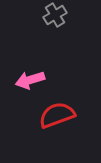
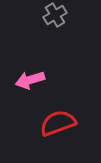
red semicircle: moved 1 px right, 8 px down
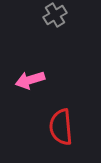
red semicircle: moved 3 px right, 4 px down; rotated 75 degrees counterclockwise
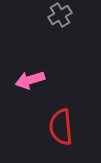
gray cross: moved 5 px right
